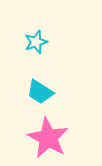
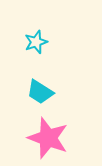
pink star: rotated 9 degrees counterclockwise
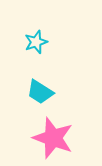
pink star: moved 5 px right
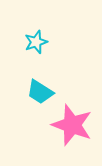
pink star: moved 19 px right, 13 px up
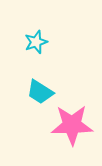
pink star: rotated 21 degrees counterclockwise
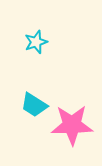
cyan trapezoid: moved 6 px left, 13 px down
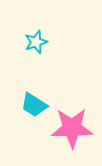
pink star: moved 3 px down
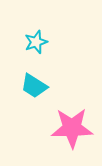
cyan trapezoid: moved 19 px up
